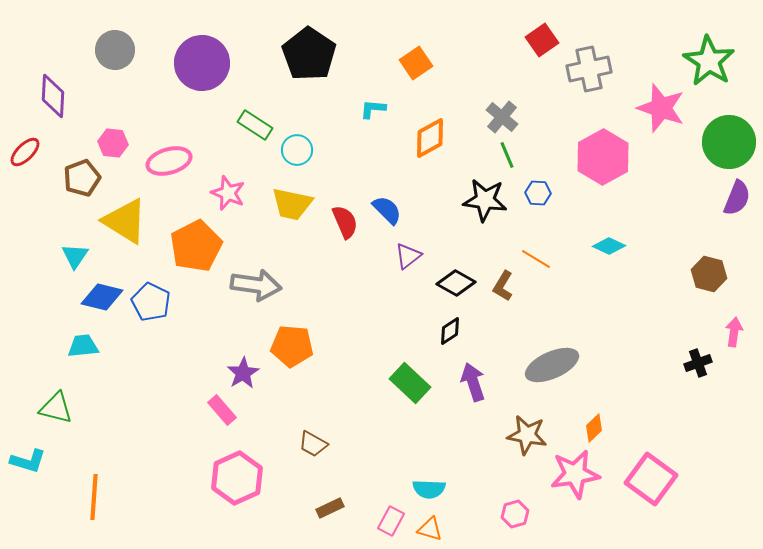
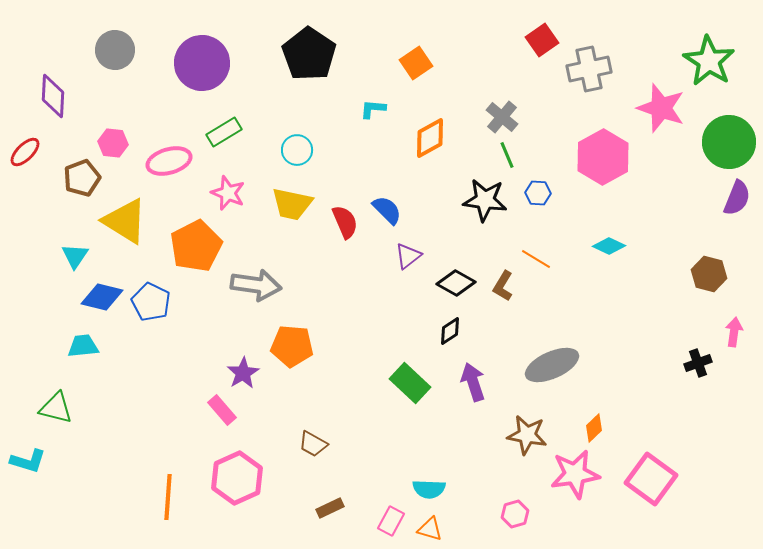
green rectangle at (255, 125): moved 31 px left, 7 px down; rotated 64 degrees counterclockwise
orange line at (94, 497): moved 74 px right
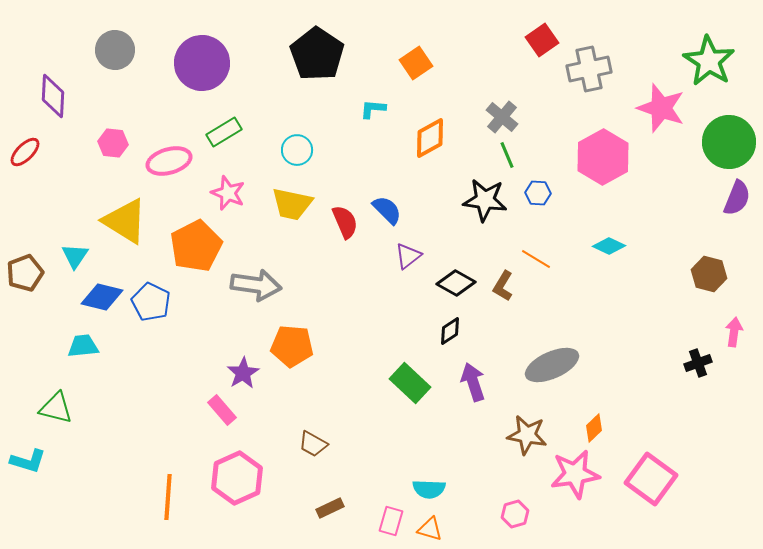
black pentagon at (309, 54): moved 8 px right
brown pentagon at (82, 178): moved 57 px left, 95 px down
pink rectangle at (391, 521): rotated 12 degrees counterclockwise
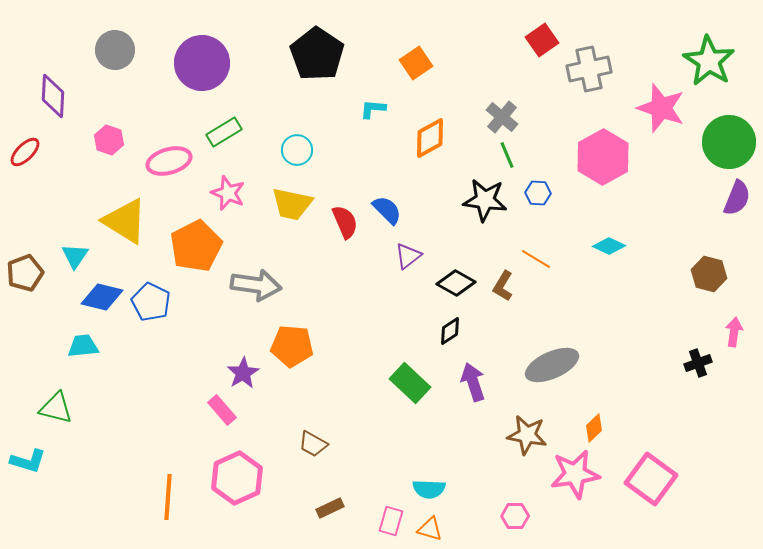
pink hexagon at (113, 143): moved 4 px left, 3 px up; rotated 12 degrees clockwise
pink hexagon at (515, 514): moved 2 px down; rotated 16 degrees clockwise
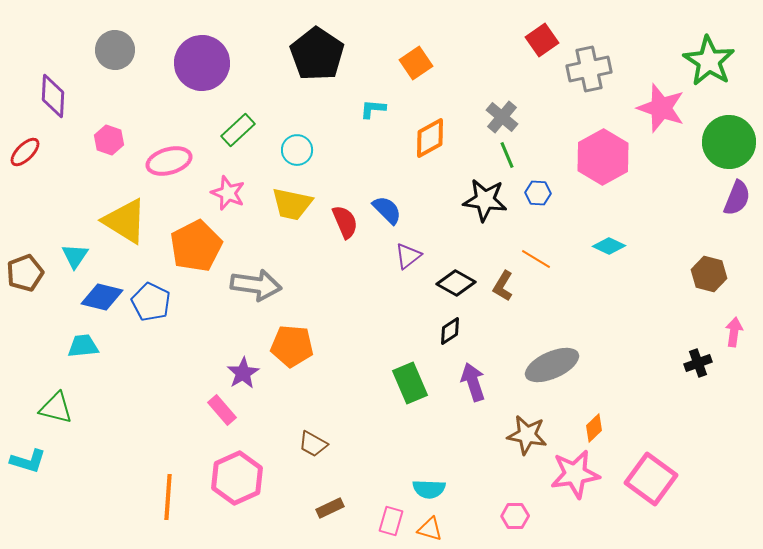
green rectangle at (224, 132): moved 14 px right, 2 px up; rotated 12 degrees counterclockwise
green rectangle at (410, 383): rotated 24 degrees clockwise
